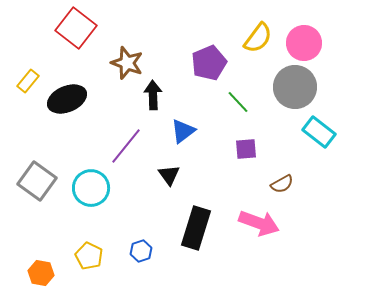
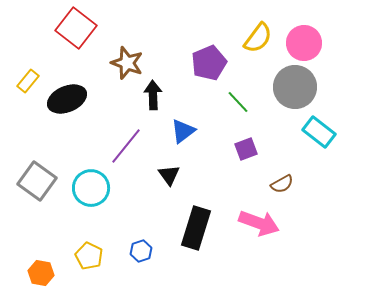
purple square: rotated 15 degrees counterclockwise
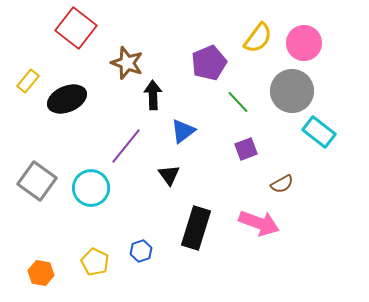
gray circle: moved 3 px left, 4 px down
yellow pentagon: moved 6 px right, 6 px down
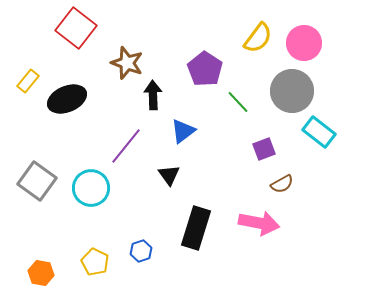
purple pentagon: moved 4 px left, 6 px down; rotated 16 degrees counterclockwise
purple square: moved 18 px right
pink arrow: rotated 9 degrees counterclockwise
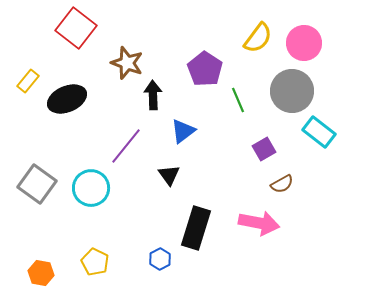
green line: moved 2 px up; rotated 20 degrees clockwise
purple square: rotated 10 degrees counterclockwise
gray square: moved 3 px down
blue hexagon: moved 19 px right, 8 px down; rotated 10 degrees counterclockwise
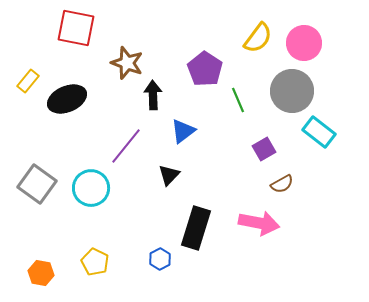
red square: rotated 27 degrees counterclockwise
black triangle: rotated 20 degrees clockwise
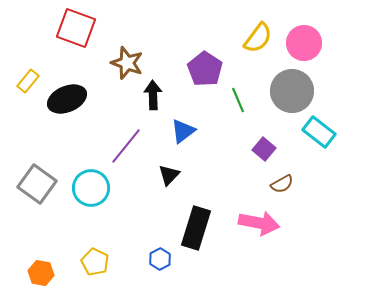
red square: rotated 9 degrees clockwise
purple square: rotated 20 degrees counterclockwise
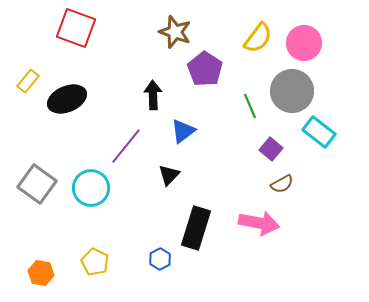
brown star: moved 48 px right, 31 px up
green line: moved 12 px right, 6 px down
purple square: moved 7 px right
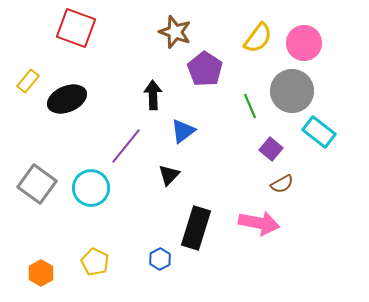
orange hexagon: rotated 20 degrees clockwise
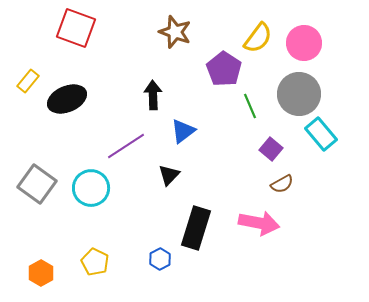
purple pentagon: moved 19 px right
gray circle: moved 7 px right, 3 px down
cyan rectangle: moved 2 px right, 2 px down; rotated 12 degrees clockwise
purple line: rotated 18 degrees clockwise
